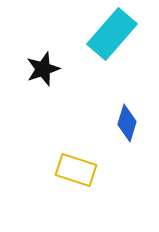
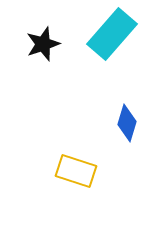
black star: moved 25 px up
yellow rectangle: moved 1 px down
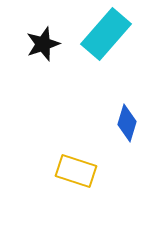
cyan rectangle: moved 6 px left
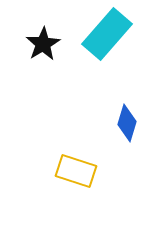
cyan rectangle: moved 1 px right
black star: rotated 12 degrees counterclockwise
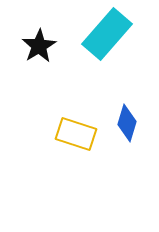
black star: moved 4 px left, 2 px down
yellow rectangle: moved 37 px up
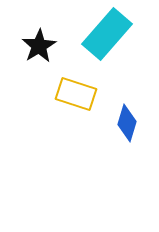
yellow rectangle: moved 40 px up
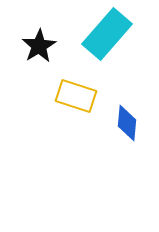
yellow rectangle: moved 2 px down
blue diamond: rotated 12 degrees counterclockwise
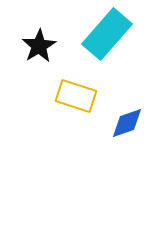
blue diamond: rotated 66 degrees clockwise
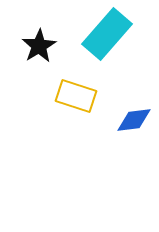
blue diamond: moved 7 px right, 3 px up; rotated 12 degrees clockwise
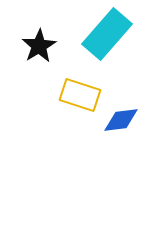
yellow rectangle: moved 4 px right, 1 px up
blue diamond: moved 13 px left
